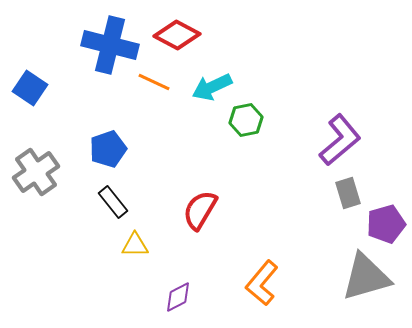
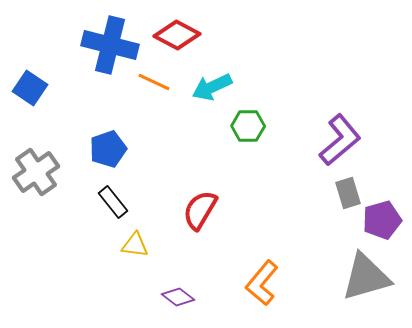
green hexagon: moved 2 px right, 6 px down; rotated 12 degrees clockwise
purple pentagon: moved 4 px left, 4 px up
yellow triangle: rotated 8 degrees clockwise
purple diamond: rotated 64 degrees clockwise
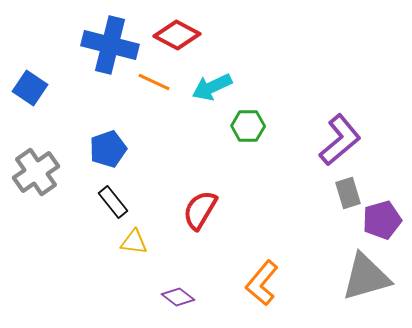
yellow triangle: moved 1 px left, 3 px up
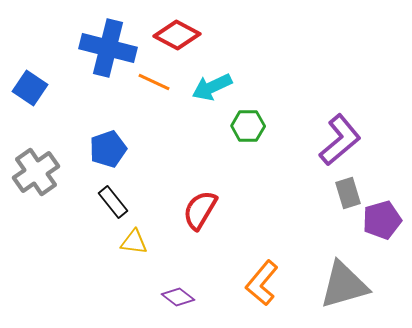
blue cross: moved 2 px left, 3 px down
gray triangle: moved 22 px left, 8 px down
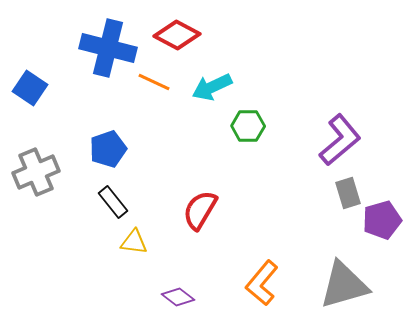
gray cross: rotated 12 degrees clockwise
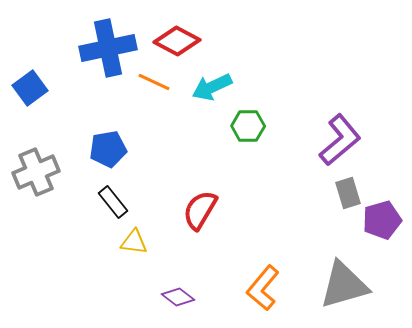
red diamond: moved 6 px down
blue cross: rotated 26 degrees counterclockwise
blue square: rotated 20 degrees clockwise
blue pentagon: rotated 9 degrees clockwise
orange L-shape: moved 1 px right, 5 px down
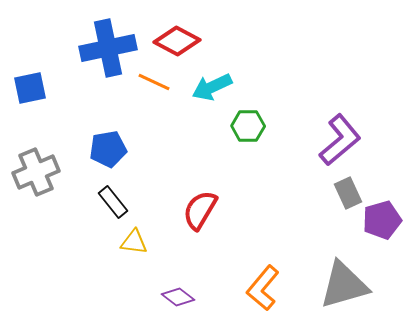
blue square: rotated 24 degrees clockwise
gray rectangle: rotated 8 degrees counterclockwise
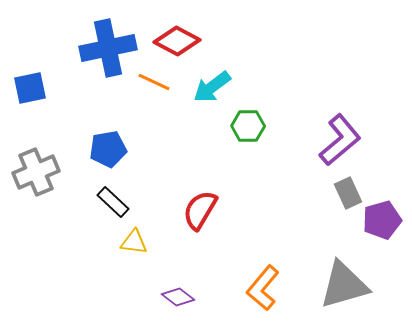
cyan arrow: rotated 12 degrees counterclockwise
black rectangle: rotated 8 degrees counterclockwise
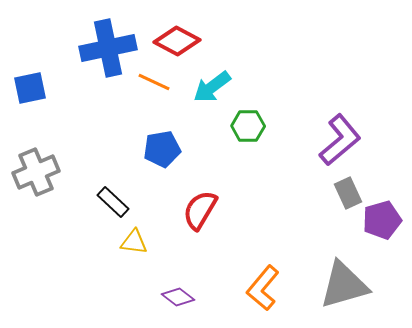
blue pentagon: moved 54 px right
